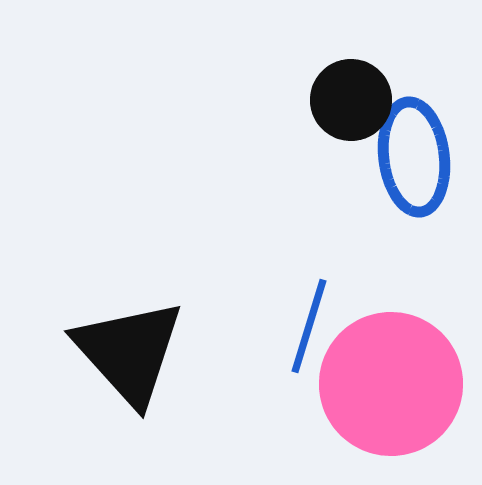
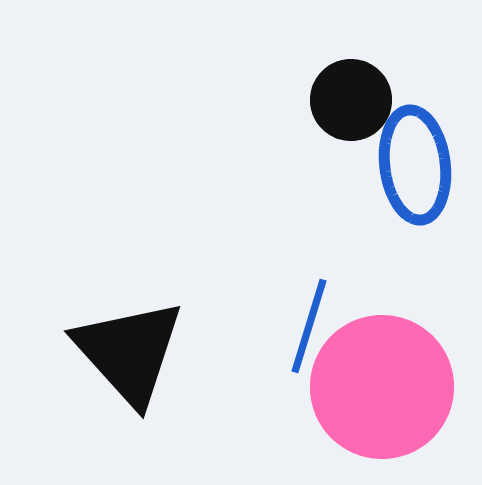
blue ellipse: moved 1 px right, 8 px down
pink circle: moved 9 px left, 3 px down
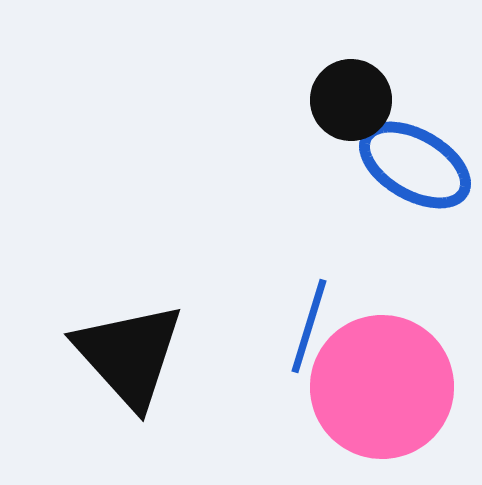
blue ellipse: rotated 53 degrees counterclockwise
black triangle: moved 3 px down
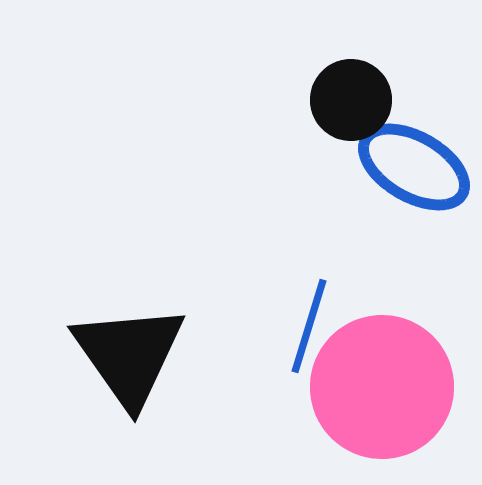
blue ellipse: moved 1 px left, 2 px down
black triangle: rotated 7 degrees clockwise
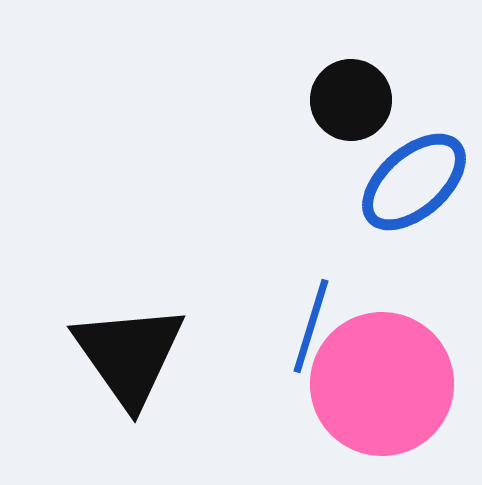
blue ellipse: moved 15 px down; rotated 71 degrees counterclockwise
blue line: moved 2 px right
pink circle: moved 3 px up
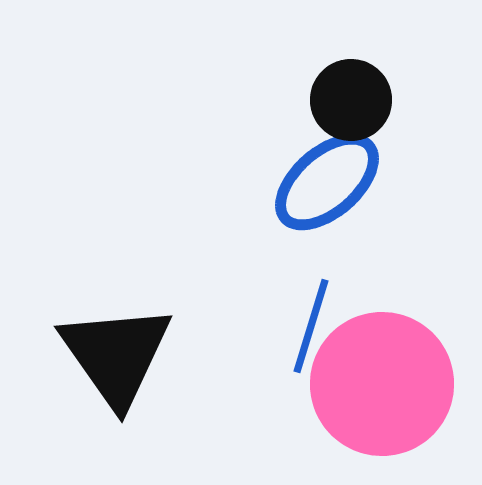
blue ellipse: moved 87 px left
black triangle: moved 13 px left
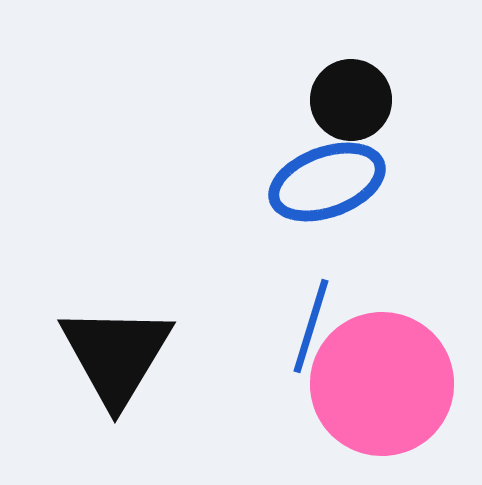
blue ellipse: rotated 21 degrees clockwise
black triangle: rotated 6 degrees clockwise
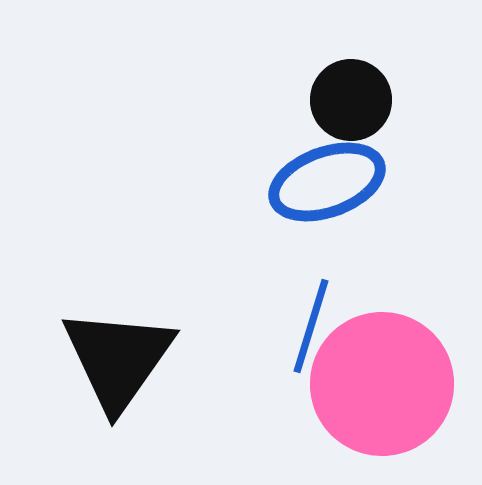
black triangle: moved 2 px right, 4 px down; rotated 4 degrees clockwise
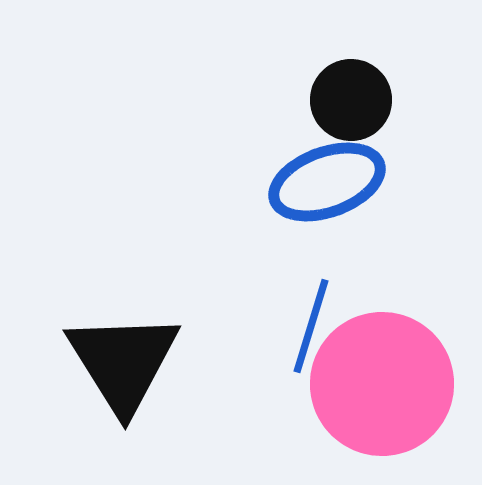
black triangle: moved 5 px right, 3 px down; rotated 7 degrees counterclockwise
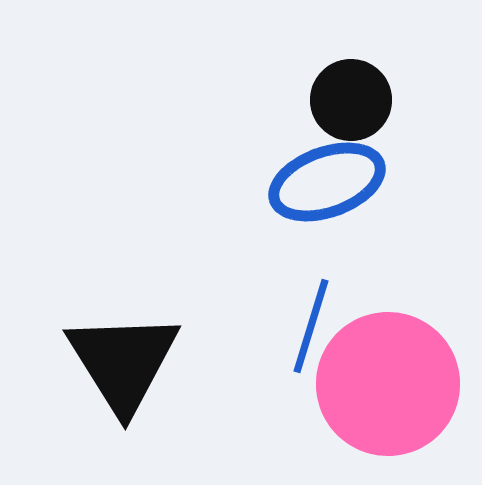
pink circle: moved 6 px right
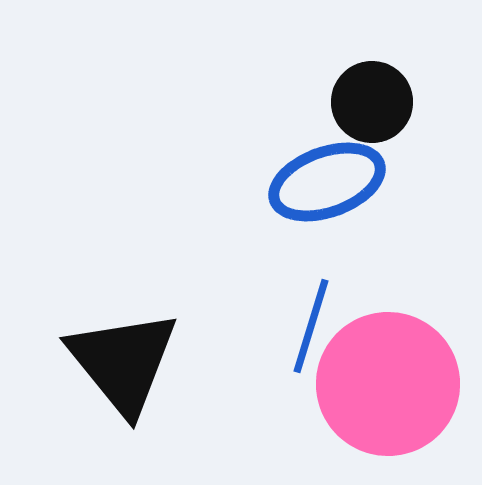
black circle: moved 21 px right, 2 px down
black triangle: rotated 7 degrees counterclockwise
